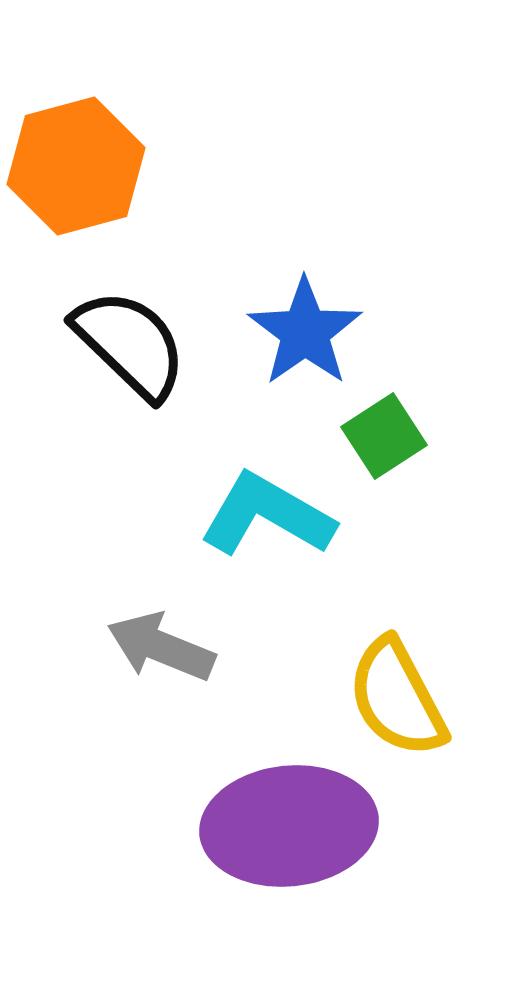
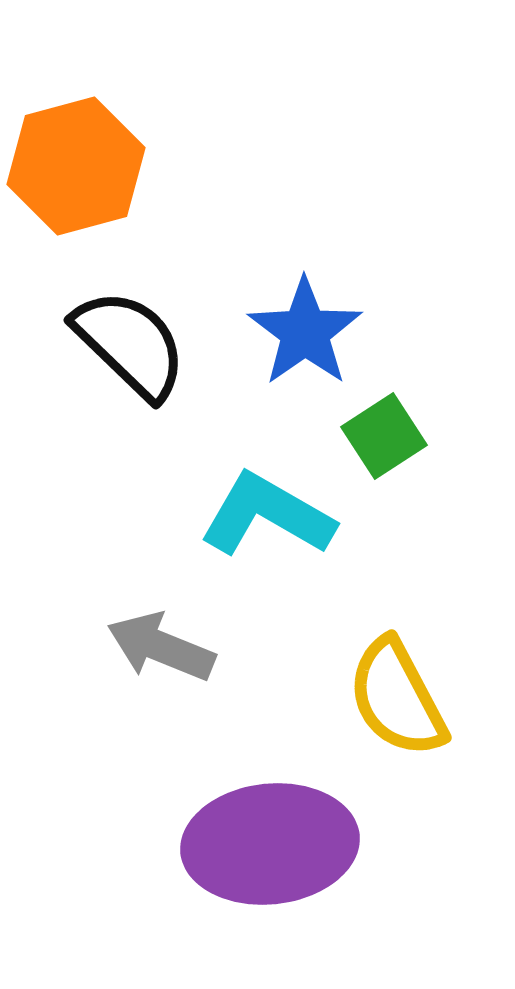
purple ellipse: moved 19 px left, 18 px down
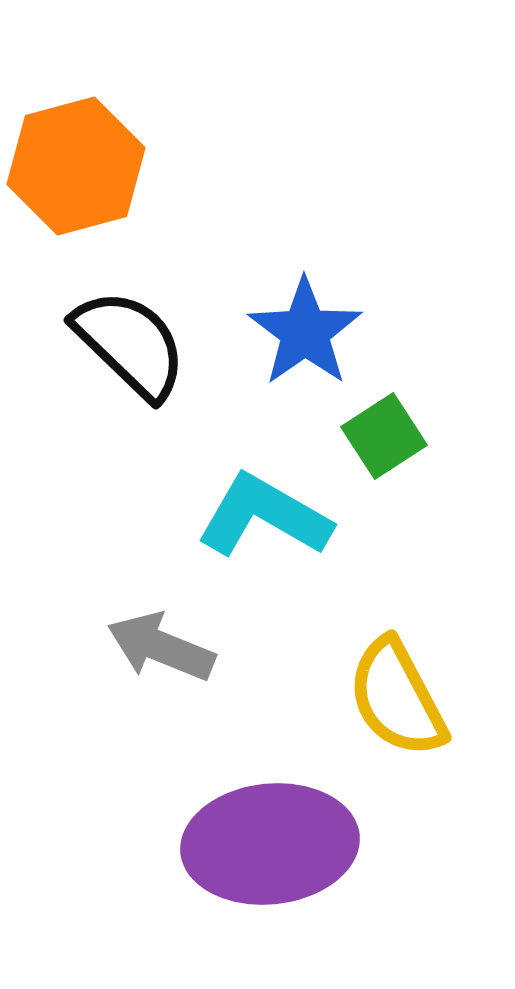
cyan L-shape: moved 3 px left, 1 px down
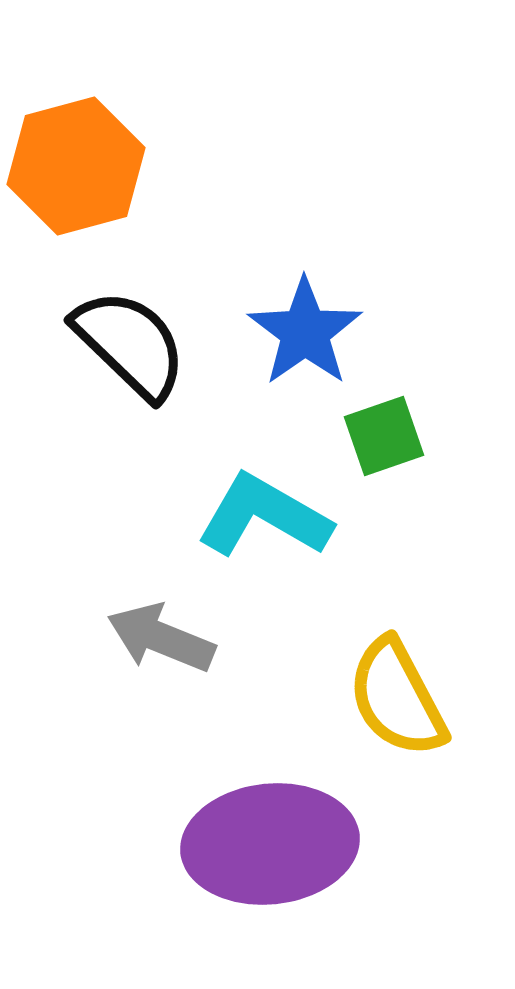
green square: rotated 14 degrees clockwise
gray arrow: moved 9 px up
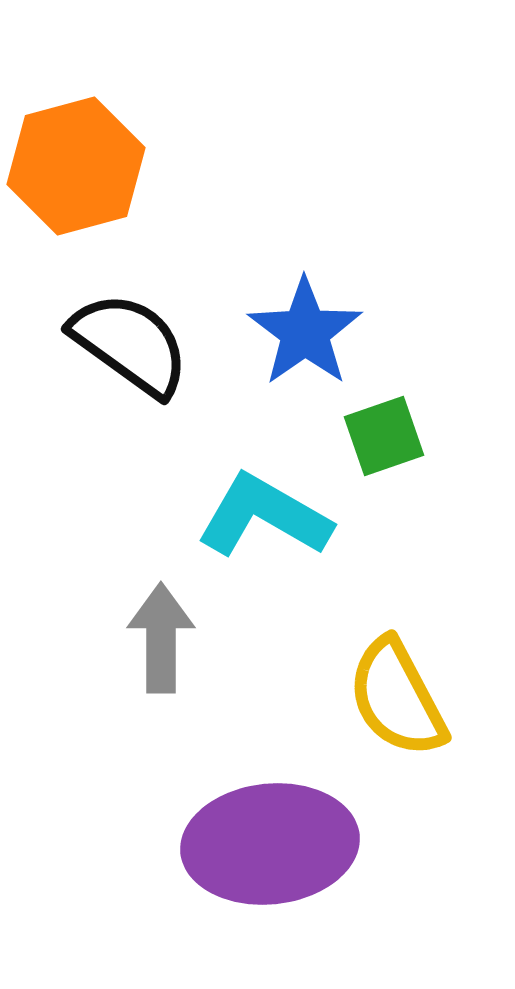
black semicircle: rotated 8 degrees counterclockwise
gray arrow: rotated 68 degrees clockwise
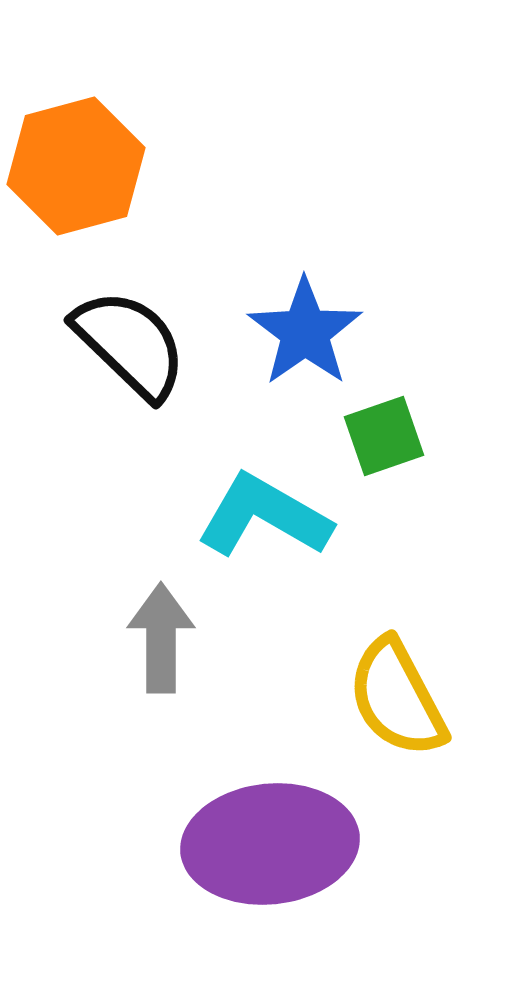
black semicircle: rotated 8 degrees clockwise
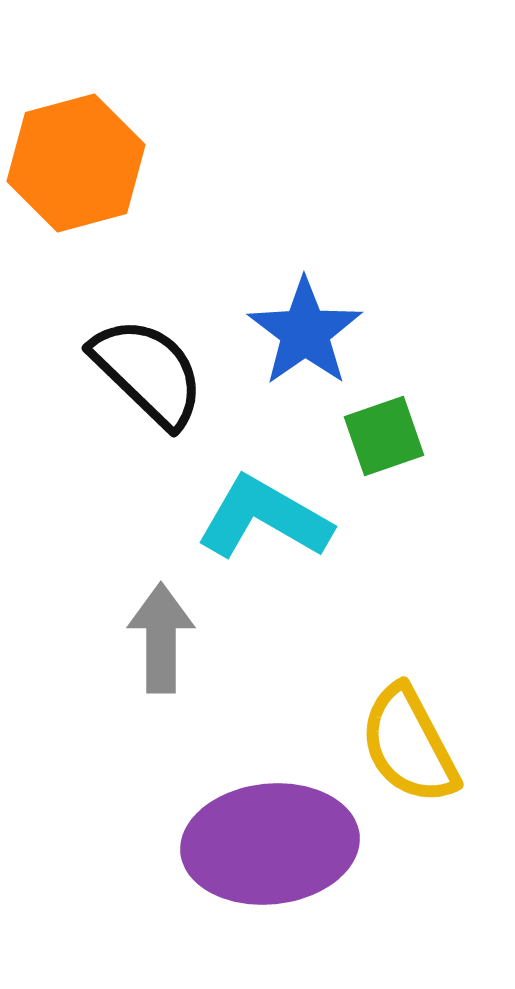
orange hexagon: moved 3 px up
black semicircle: moved 18 px right, 28 px down
cyan L-shape: moved 2 px down
yellow semicircle: moved 12 px right, 47 px down
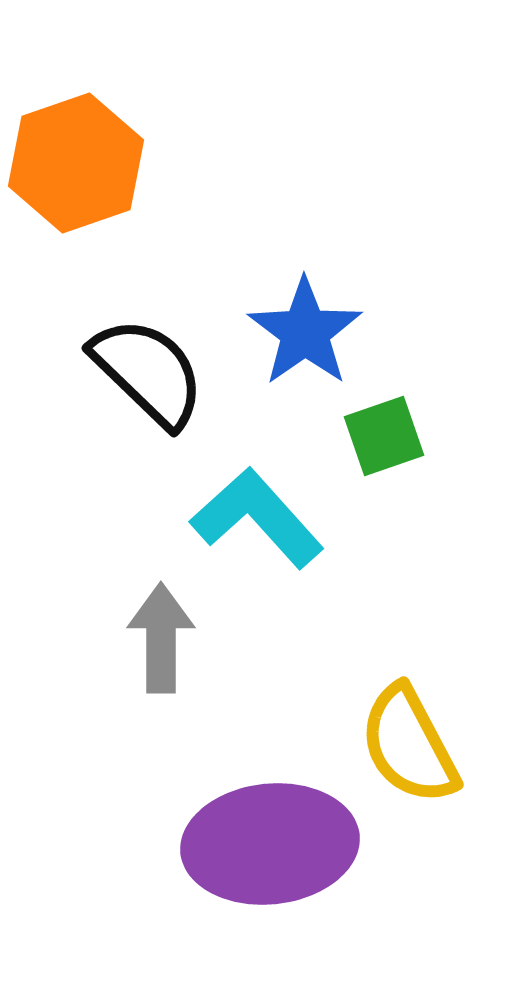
orange hexagon: rotated 4 degrees counterclockwise
cyan L-shape: moved 7 px left; rotated 18 degrees clockwise
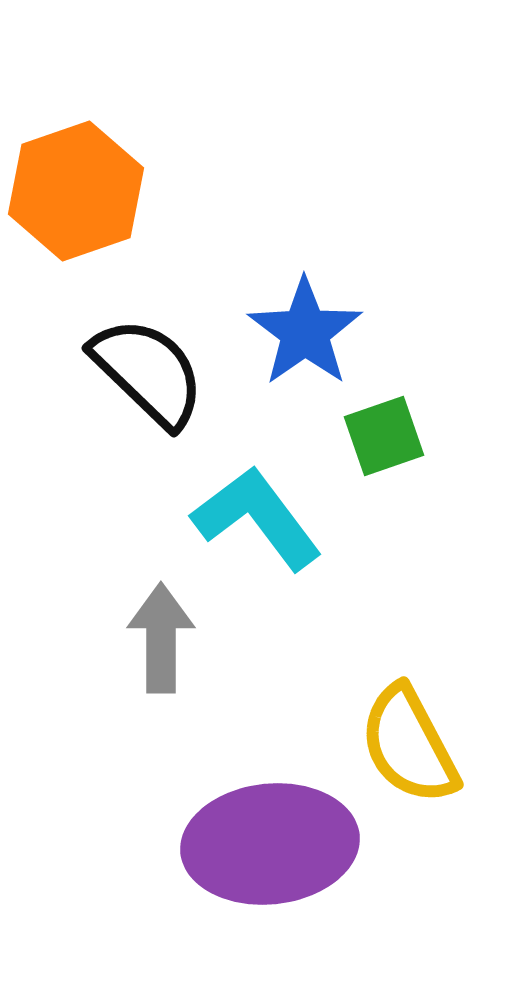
orange hexagon: moved 28 px down
cyan L-shape: rotated 5 degrees clockwise
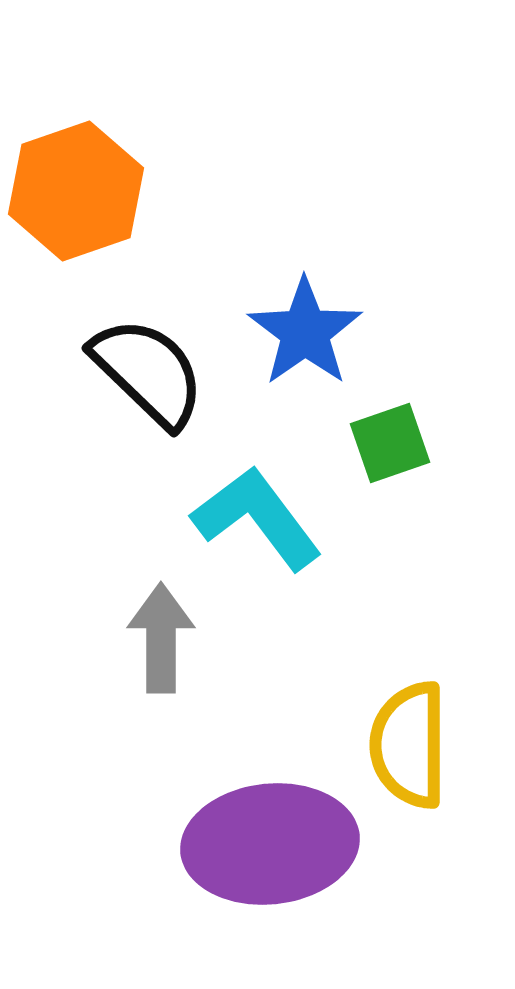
green square: moved 6 px right, 7 px down
yellow semicircle: rotated 28 degrees clockwise
